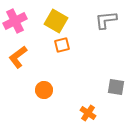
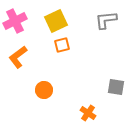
yellow square: rotated 35 degrees clockwise
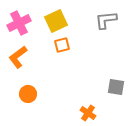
pink cross: moved 4 px right, 2 px down
orange circle: moved 16 px left, 4 px down
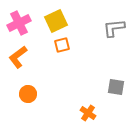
gray L-shape: moved 8 px right, 8 px down
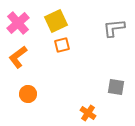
pink cross: moved 1 px left; rotated 15 degrees counterclockwise
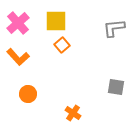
yellow square: rotated 25 degrees clockwise
orange square: rotated 28 degrees counterclockwise
orange L-shape: rotated 95 degrees counterclockwise
orange cross: moved 15 px left
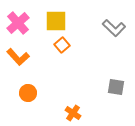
gray L-shape: rotated 130 degrees counterclockwise
orange circle: moved 1 px up
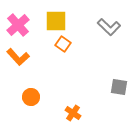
pink cross: moved 2 px down
gray L-shape: moved 5 px left, 1 px up
orange square: moved 1 px right, 1 px up; rotated 14 degrees counterclockwise
gray square: moved 3 px right
orange circle: moved 3 px right, 4 px down
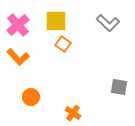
gray L-shape: moved 1 px left, 4 px up
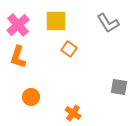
gray L-shape: rotated 15 degrees clockwise
orange square: moved 6 px right, 5 px down
orange L-shape: rotated 60 degrees clockwise
